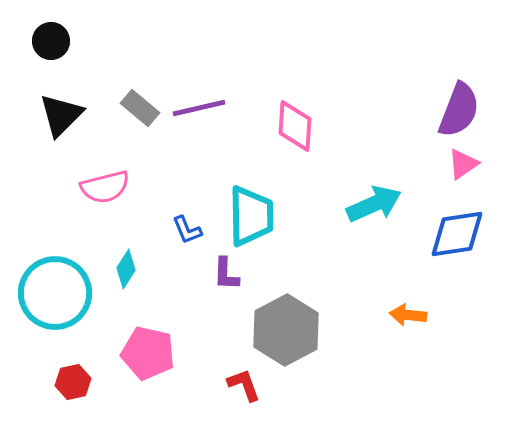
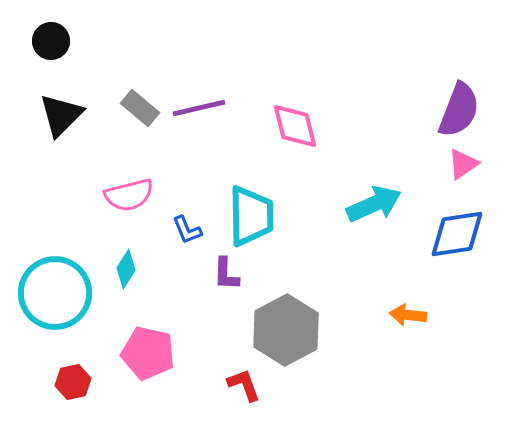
pink diamond: rotated 18 degrees counterclockwise
pink semicircle: moved 24 px right, 8 px down
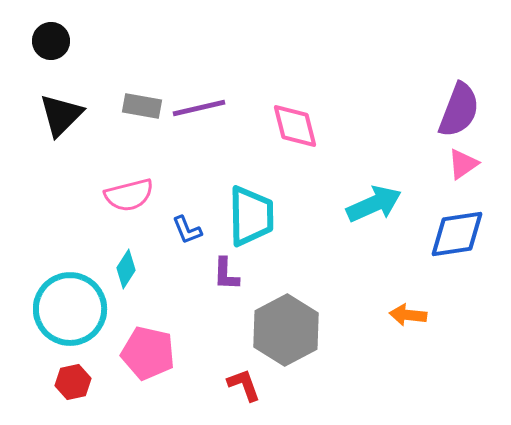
gray rectangle: moved 2 px right, 2 px up; rotated 30 degrees counterclockwise
cyan circle: moved 15 px right, 16 px down
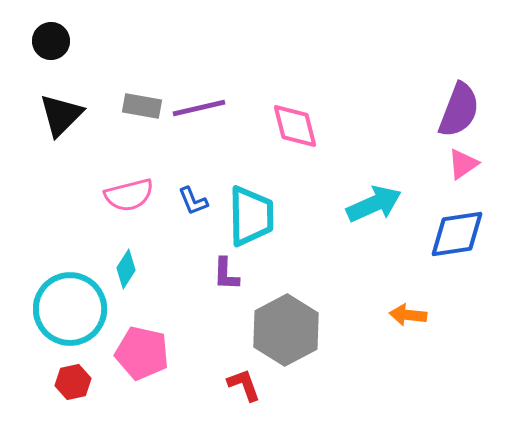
blue L-shape: moved 6 px right, 29 px up
pink pentagon: moved 6 px left
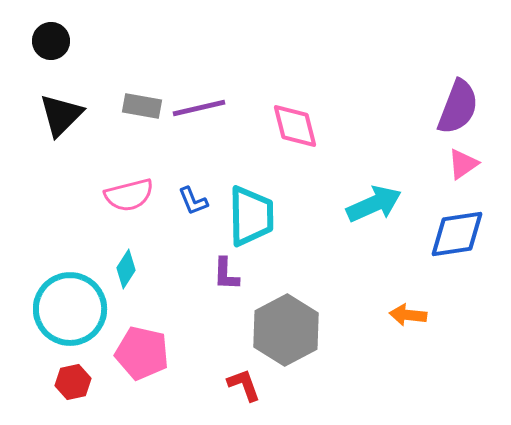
purple semicircle: moved 1 px left, 3 px up
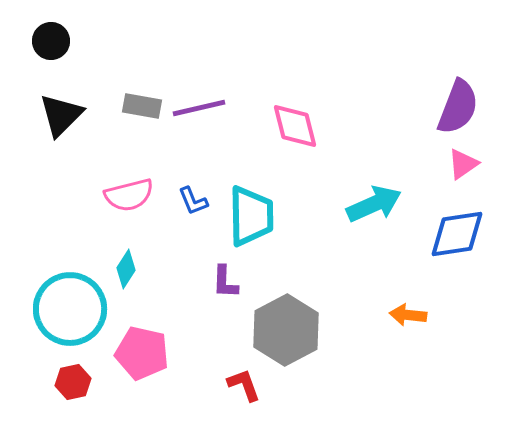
purple L-shape: moved 1 px left, 8 px down
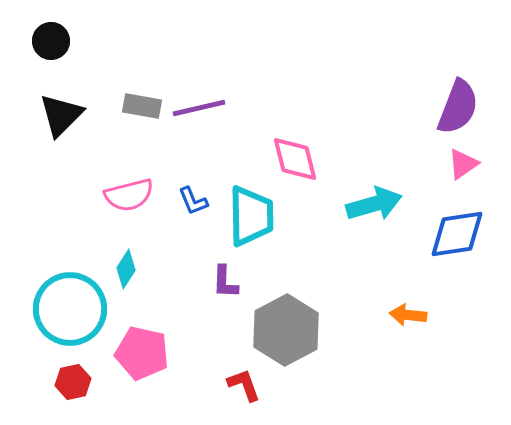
pink diamond: moved 33 px down
cyan arrow: rotated 8 degrees clockwise
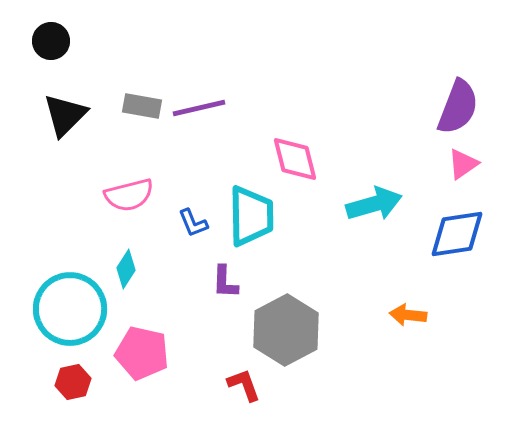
black triangle: moved 4 px right
blue L-shape: moved 22 px down
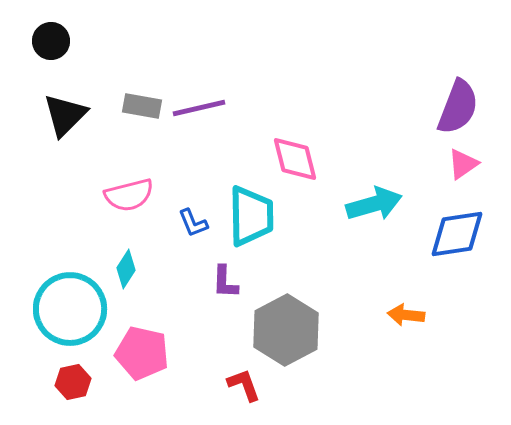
orange arrow: moved 2 px left
